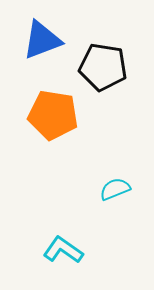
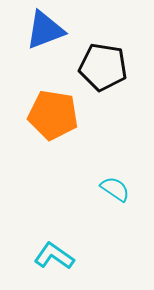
blue triangle: moved 3 px right, 10 px up
cyan semicircle: rotated 56 degrees clockwise
cyan L-shape: moved 9 px left, 6 px down
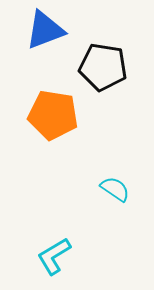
cyan L-shape: rotated 66 degrees counterclockwise
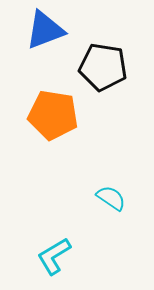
cyan semicircle: moved 4 px left, 9 px down
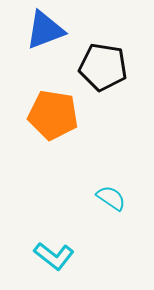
cyan L-shape: rotated 111 degrees counterclockwise
